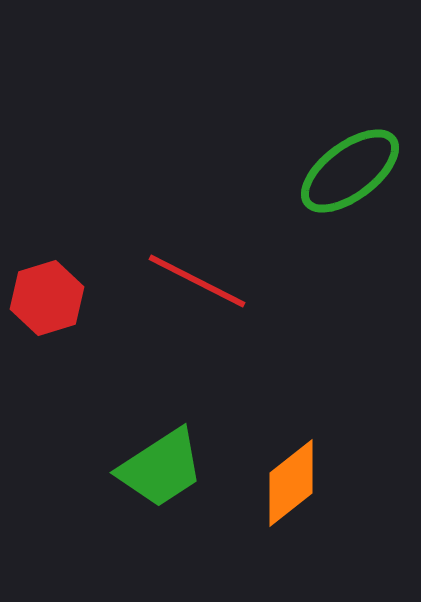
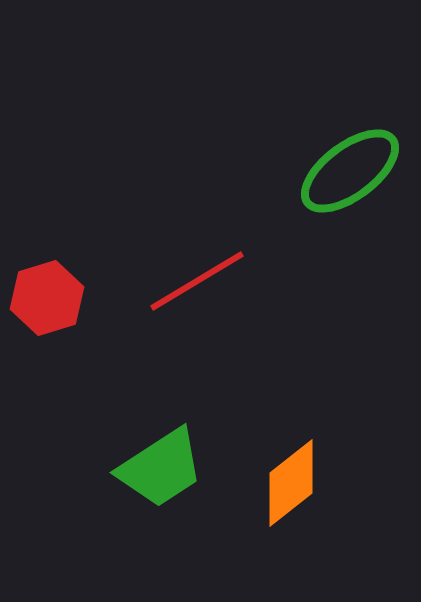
red line: rotated 58 degrees counterclockwise
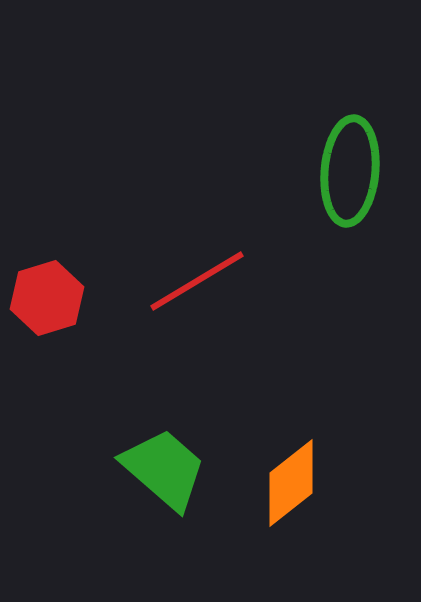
green ellipse: rotated 48 degrees counterclockwise
green trapezoid: moved 3 px right, 1 px down; rotated 106 degrees counterclockwise
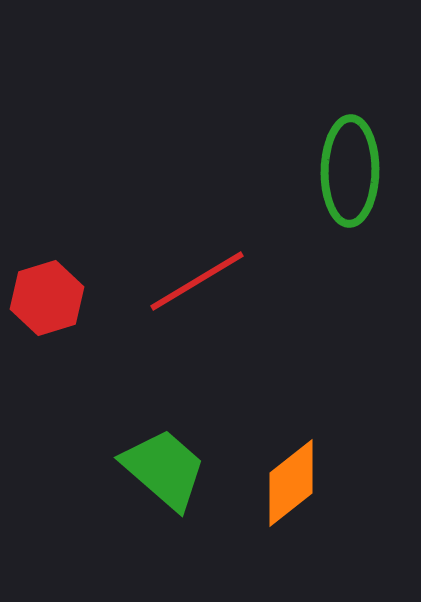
green ellipse: rotated 4 degrees counterclockwise
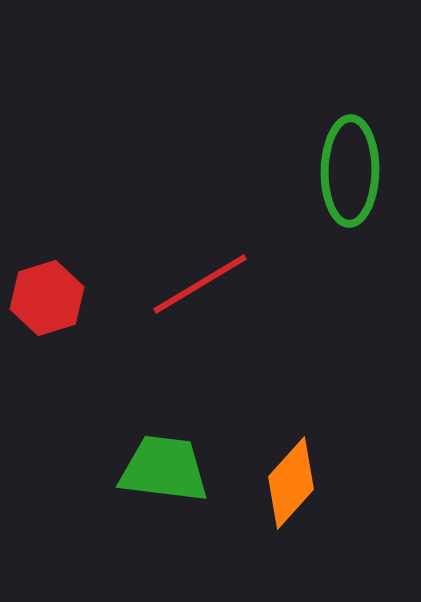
red line: moved 3 px right, 3 px down
green trapezoid: rotated 34 degrees counterclockwise
orange diamond: rotated 10 degrees counterclockwise
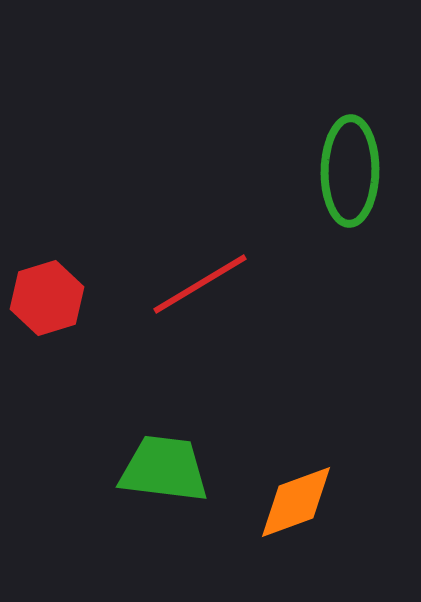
orange diamond: moved 5 px right, 19 px down; rotated 28 degrees clockwise
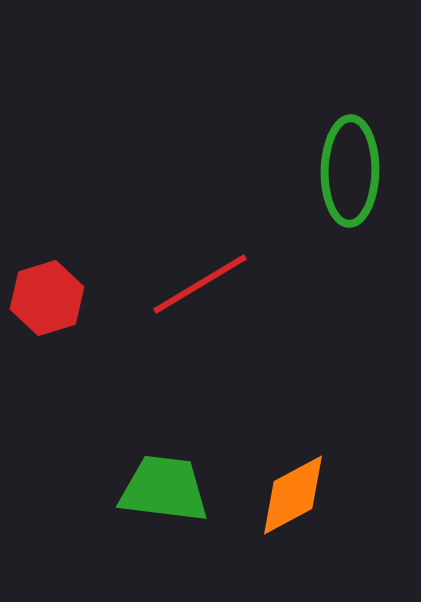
green trapezoid: moved 20 px down
orange diamond: moved 3 px left, 7 px up; rotated 8 degrees counterclockwise
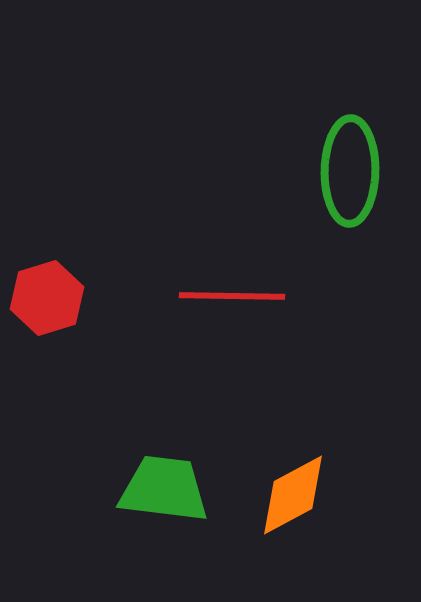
red line: moved 32 px right, 12 px down; rotated 32 degrees clockwise
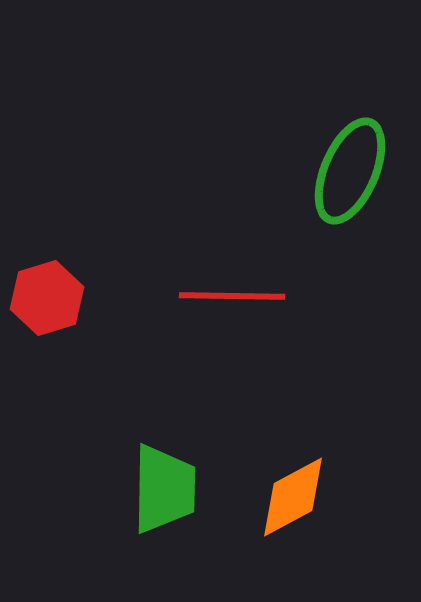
green ellipse: rotated 22 degrees clockwise
green trapezoid: rotated 84 degrees clockwise
orange diamond: moved 2 px down
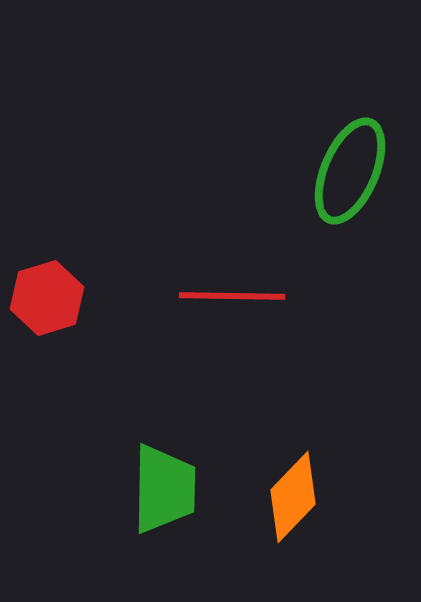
orange diamond: rotated 18 degrees counterclockwise
